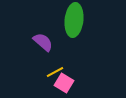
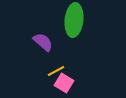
yellow line: moved 1 px right, 1 px up
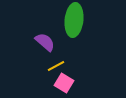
purple semicircle: moved 2 px right
yellow line: moved 5 px up
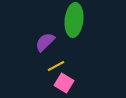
purple semicircle: rotated 85 degrees counterclockwise
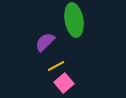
green ellipse: rotated 16 degrees counterclockwise
pink square: rotated 18 degrees clockwise
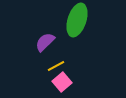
green ellipse: moved 3 px right; rotated 28 degrees clockwise
pink square: moved 2 px left, 1 px up
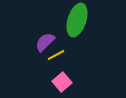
yellow line: moved 11 px up
